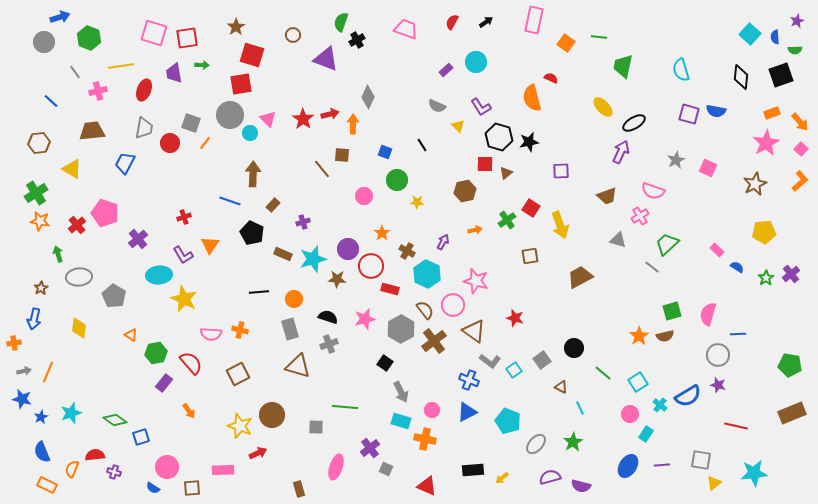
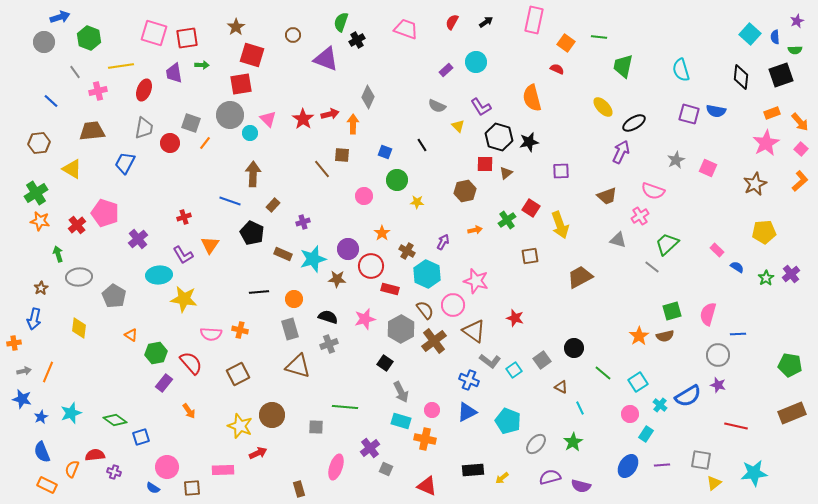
red semicircle at (551, 78): moved 6 px right, 9 px up
yellow star at (184, 299): rotated 16 degrees counterclockwise
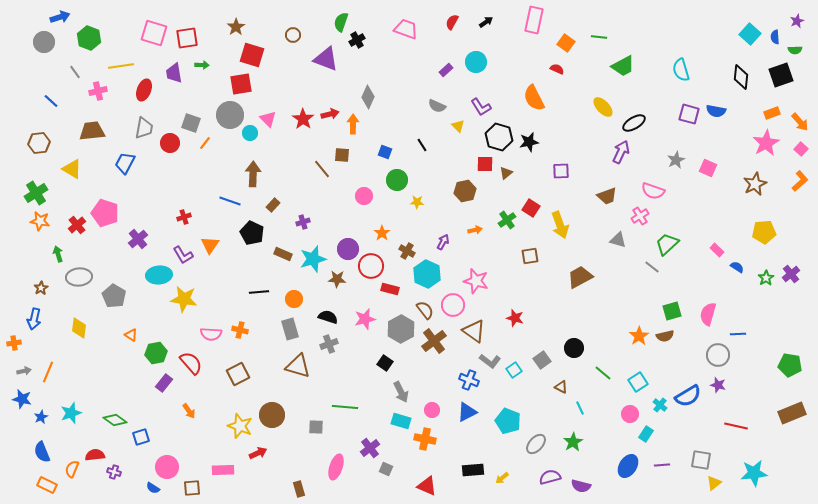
green trapezoid at (623, 66): rotated 130 degrees counterclockwise
orange semicircle at (532, 98): moved 2 px right; rotated 12 degrees counterclockwise
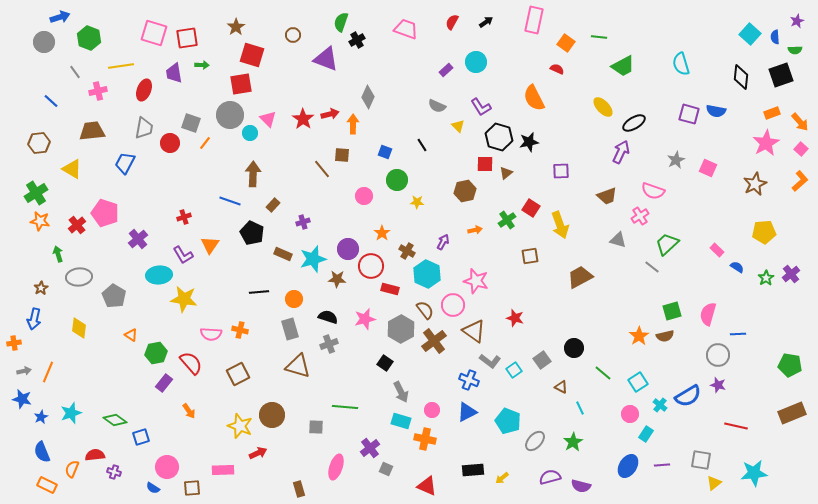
cyan semicircle at (681, 70): moved 6 px up
gray ellipse at (536, 444): moved 1 px left, 3 px up
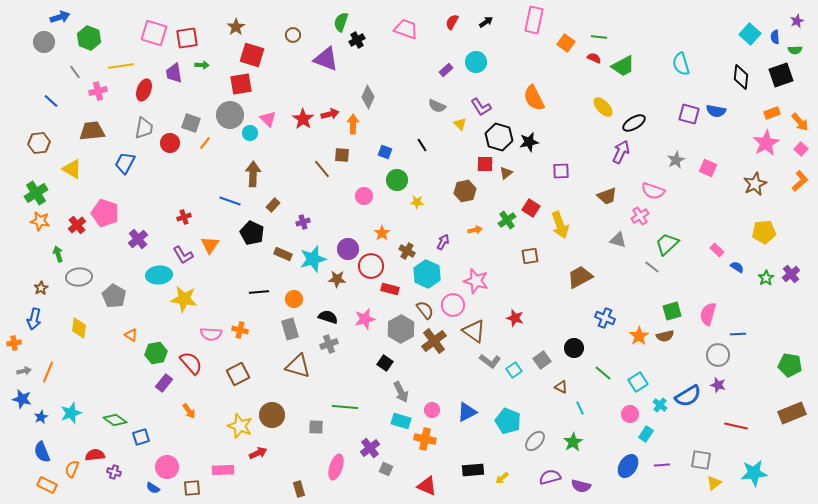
red semicircle at (557, 69): moved 37 px right, 11 px up
yellow triangle at (458, 126): moved 2 px right, 2 px up
blue cross at (469, 380): moved 136 px right, 62 px up
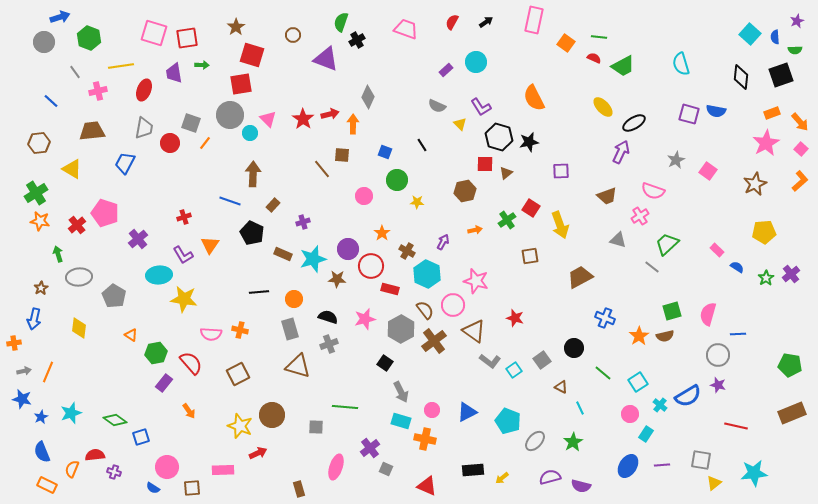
pink square at (708, 168): moved 3 px down; rotated 12 degrees clockwise
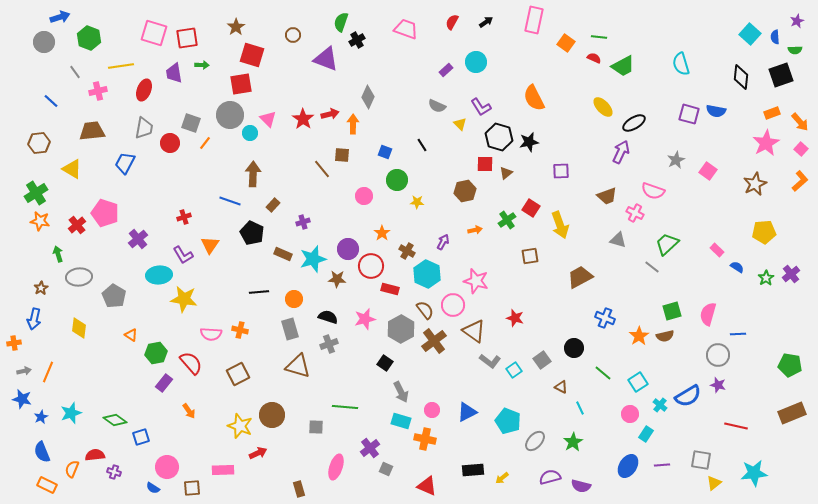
pink cross at (640, 216): moved 5 px left, 3 px up; rotated 30 degrees counterclockwise
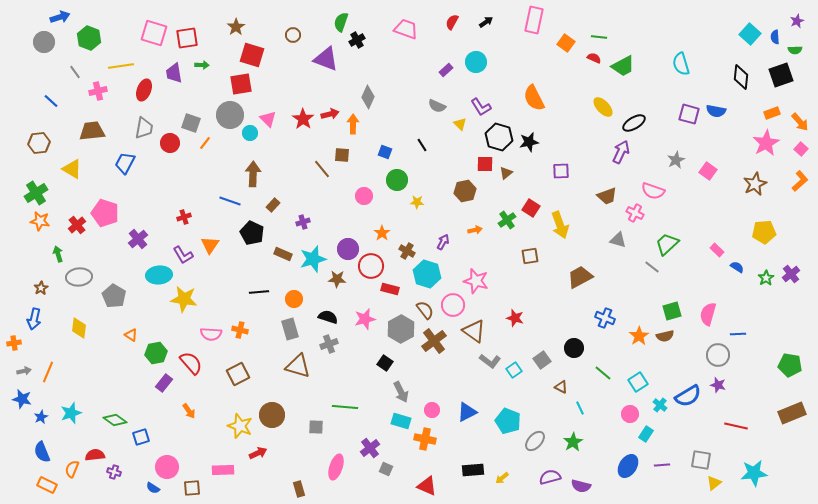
cyan hexagon at (427, 274): rotated 8 degrees counterclockwise
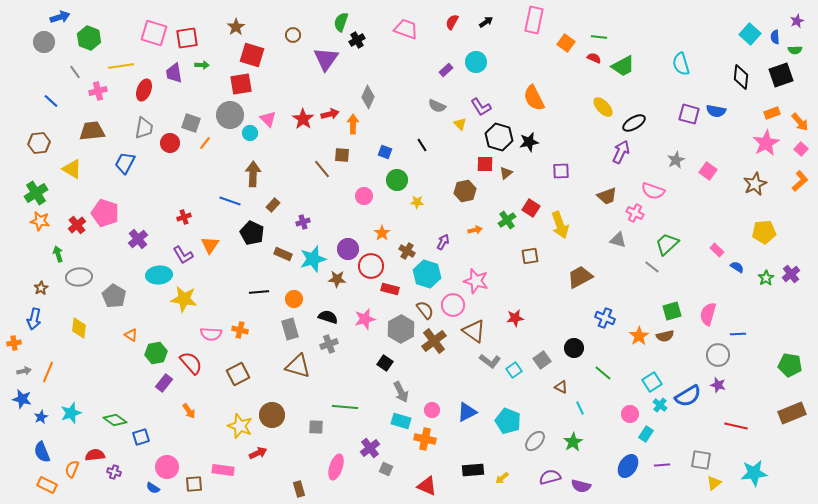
purple triangle at (326, 59): rotated 44 degrees clockwise
red star at (515, 318): rotated 24 degrees counterclockwise
cyan square at (638, 382): moved 14 px right
pink rectangle at (223, 470): rotated 10 degrees clockwise
brown square at (192, 488): moved 2 px right, 4 px up
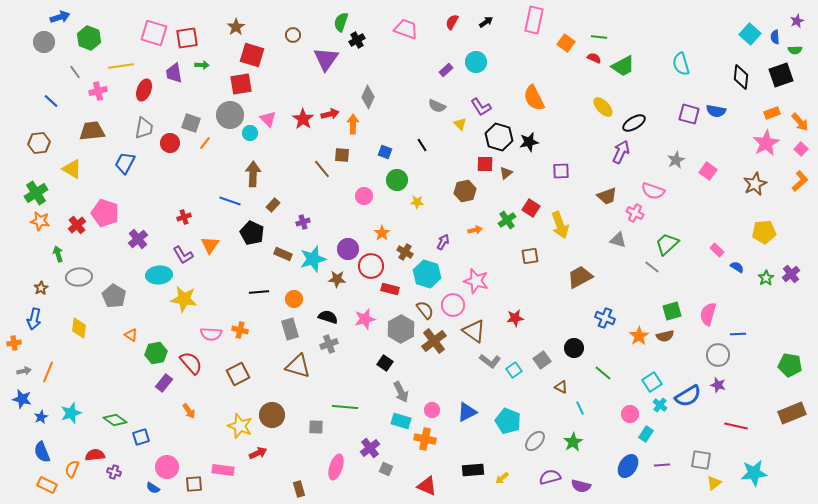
brown cross at (407, 251): moved 2 px left, 1 px down
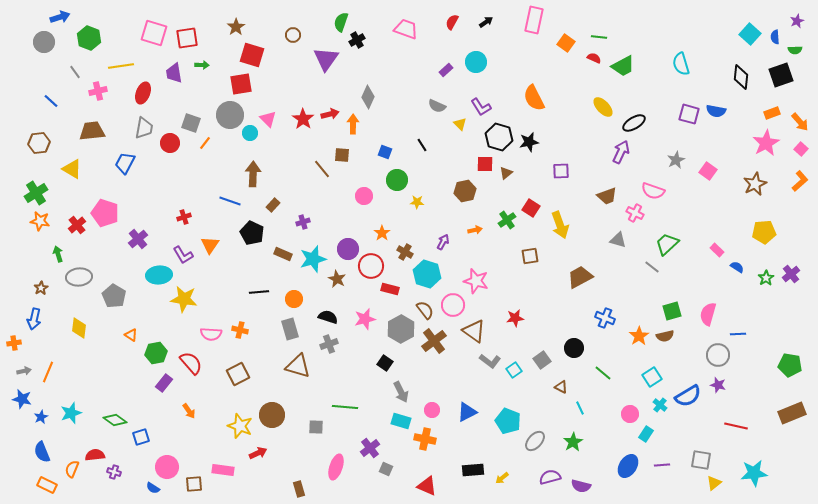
red ellipse at (144, 90): moved 1 px left, 3 px down
brown star at (337, 279): rotated 24 degrees clockwise
cyan square at (652, 382): moved 5 px up
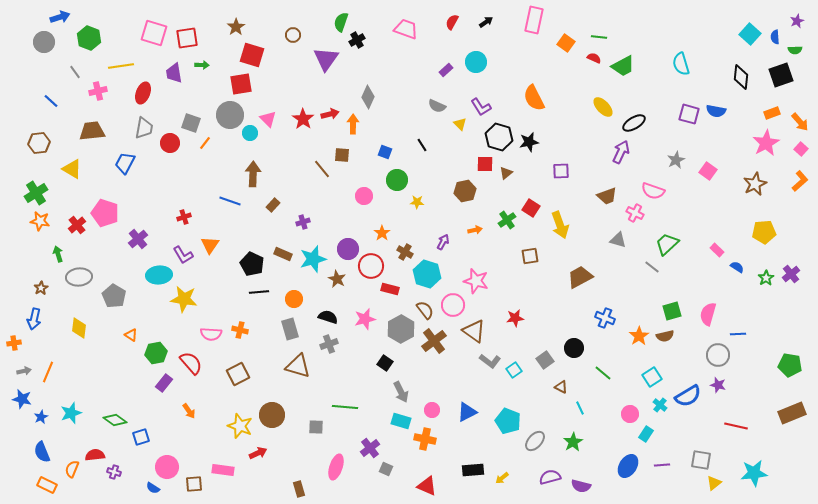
black pentagon at (252, 233): moved 31 px down
gray square at (542, 360): moved 3 px right
